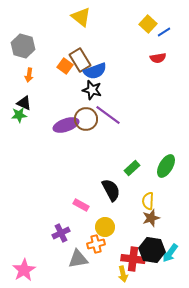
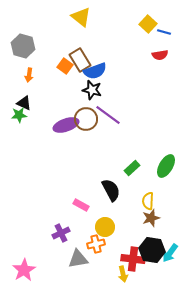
blue line: rotated 48 degrees clockwise
red semicircle: moved 2 px right, 3 px up
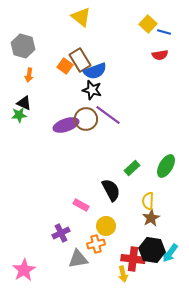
brown star: rotated 12 degrees counterclockwise
yellow circle: moved 1 px right, 1 px up
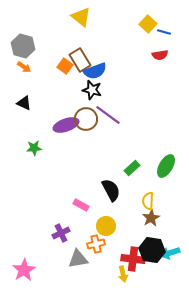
orange arrow: moved 5 px left, 8 px up; rotated 64 degrees counterclockwise
green star: moved 15 px right, 33 px down
cyan arrow: rotated 36 degrees clockwise
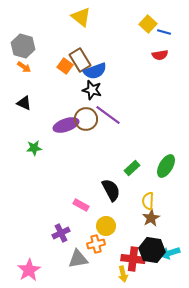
pink star: moved 5 px right
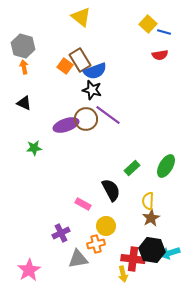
orange arrow: rotated 136 degrees counterclockwise
pink rectangle: moved 2 px right, 1 px up
